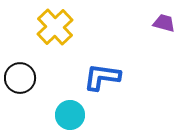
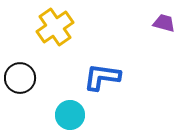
yellow cross: rotated 9 degrees clockwise
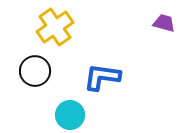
black circle: moved 15 px right, 7 px up
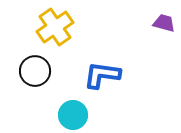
blue L-shape: moved 2 px up
cyan circle: moved 3 px right
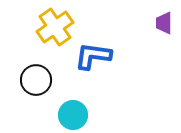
purple trapezoid: rotated 105 degrees counterclockwise
black circle: moved 1 px right, 9 px down
blue L-shape: moved 9 px left, 19 px up
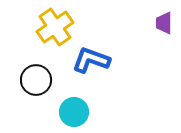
blue L-shape: moved 2 px left, 4 px down; rotated 12 degrees clockwise
cyan circle: moved 1 px right, 3 px up
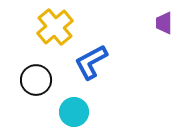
yellow cross: rotated 6 degrees counterclockwise
blue L-shape: moved 2 px down; rotated 48 degrees counterclockwise
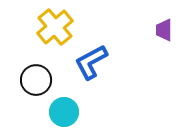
purple trapezoid: moved 7 px down
cyan circle: moved 10 px left
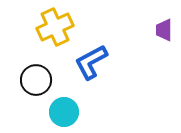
yellow cross: rotated 15 degrees clockwise
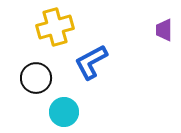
yellow cross: rotated 9 degrees clockwise
black circle: moved 2 px up
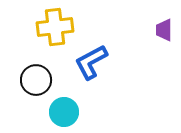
yellow cross: rotated 9 degrees clockwise
black circle: moved 2 px down
